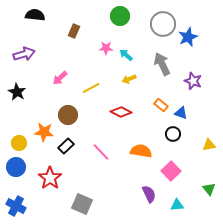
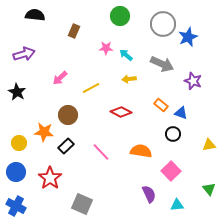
gray arrow: rotated 140 degrees clockwise
yellow arrow: rotated 16 degrees clockwise
blue circle: moved 5 px down
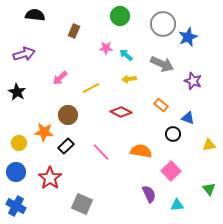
blue triangle: moved 7 px right, 5 px down
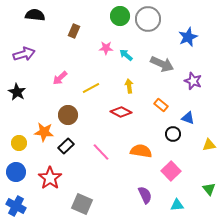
gray circle: moved 15 px left, 5 px up
yellow arrow: moved 7 px down; rotated 88 degrees clockwise
purple semicircle: moved 4 px left, 1 px down
